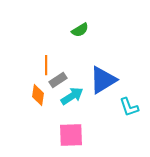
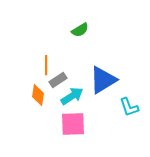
pink square: moved 2 px right, 11 px up
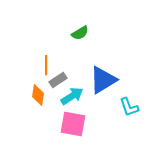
green semicircle: moved 3 px down
pink square: rotated 12 degrees clockwise
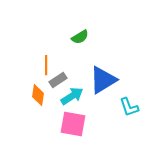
green semicircle: moved 4 px down
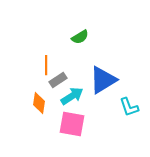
orange diamond: moved 1 px right, 8 px down
pink square: moved 1 px left
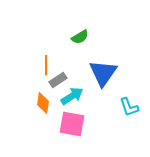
blue triangle: moved 7 px up; rotated 24 degrees counterclockwise
orange diamond: moved 4 px right
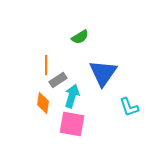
cyan arrow: rotated 40 degrees counterclockwise
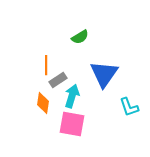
blue triangle: moved 1 px right, 1 px down
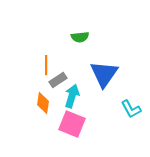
green semicircle: rotated 24 degrees clockwise
cyan L-shape: moved 2 px right, 2 px down; rotated 10 degrees counterclockwise
pink square: rotated 12 degrees clockwise
